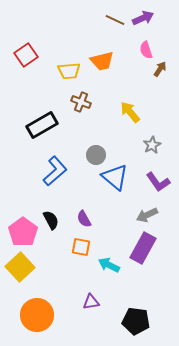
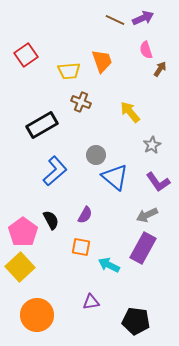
orange trapezoid: rotated 95 degrees counterclockwise
purple semicircle: moved 1 px right, 4 px up; rotated 120 degrees counterclockwise
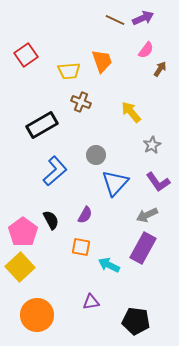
pink semicircle: rotated 126 degrees counterclockwise
yellow arrow: moved 1 px right
blue triangle: moved 6 px down; rotated 32 degrees clockwise
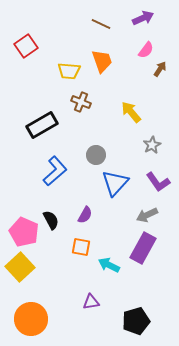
brown line: moved 14 px left, 4 px down
red square: moved 9 px up
yellow trapezoid: rotated 10 degrees clockwise
pink pentagon: moved 1 px right; rotated 12 degrees counterclockwise
orange circle: moved 6 px left, 4 px down
black pentagon: rotated 24 degrees counterclockwise
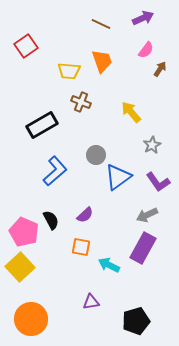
blue triangle: moved 3 px right, 6 px up; rotated 12 degrees clockwise
purple semicircle: rotated 18 degrees clockwise
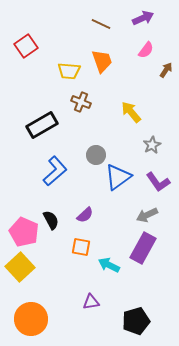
brown arrow: moved 6 px right, 1 px down
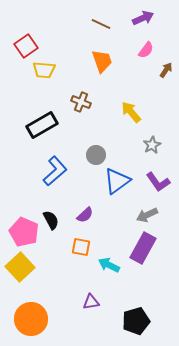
yellow trapezoid: moved 25 px left, 1 px up
blue triangle: moved 1 px left, 4 px down
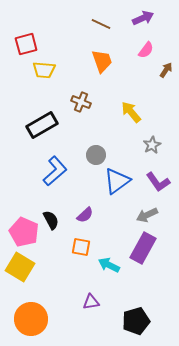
red square: moved 2 px up; rotated 20 degrees clockwise
yellow square: rotated 16 degrees counterclockwise
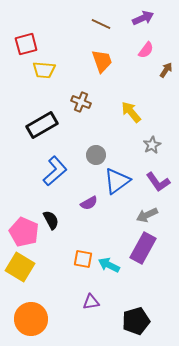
purple semicircle: moved 4 px right, 12 px up; rotated 12 degrees clockwise
orange square: moved 2 px right, 12 px down
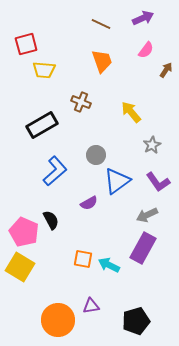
purple triangle: moved 4 px down
orange circle: moved 27 px right, 1 px down
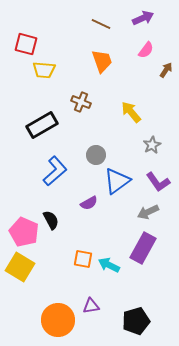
red square: rotated 30 degrees clockwise
gray arrow: moved 1 px right, 3 px up
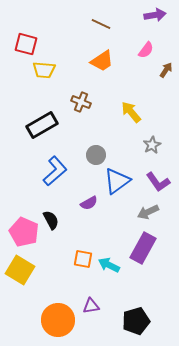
purple arrow: moved 12 px right, 3 px up; rotated 15 degrees clockwise
orange trapezoid: rotated 75 degrees clockwise
yellow square: moved 3 px down
